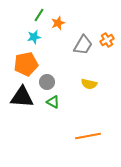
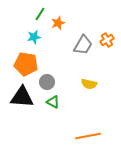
green line: moved 1 px right, 1 px up
orange pentagon: rotated 20 degrees clockwise
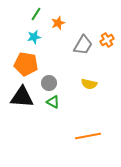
green line: moved 4 px left
gray circle: moved 2 px right, 1 px down
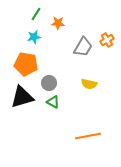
orange star: rotated 24 degrees clockwise
gray trapezoid: moved 2 px down
black triangle: rotated 20 degrees counterclockwise
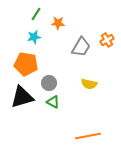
gray trapezoid: moved 2 px left
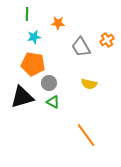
green line: moved 9 px left; rotated 32 degrees counterclockwise
gray trapezoid: rotated 120 degrees clockwise
orange pentagon: moved 7 px right
orange line: moved 2 px left, 1 px up; rotated 65 degrees clockwise
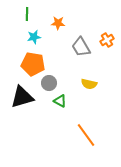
green triangle: moved 7 px right, 1 px up
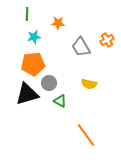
orange pentagon: rotated 15 degrees counterclockwise
black triangle: moved 5 px right, 3 px up
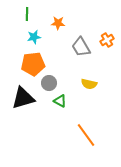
black triangle: moved 4 px left, 4 px down
